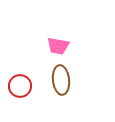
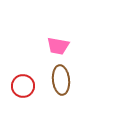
red circle: moved 3 px right
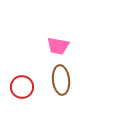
red circle: moved 1 px left, 1 px down
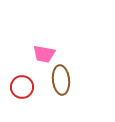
pink trapezoid: moved 14 px left, 8 px down
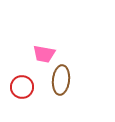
brown ellipse: rotated 12 degrees clockwise
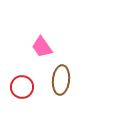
pink trapezoid: moved 2 px left, 7 px up; rotated 45 degrees clockwise
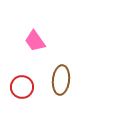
pink trapezoid: moved 7 px left, 6 px up
